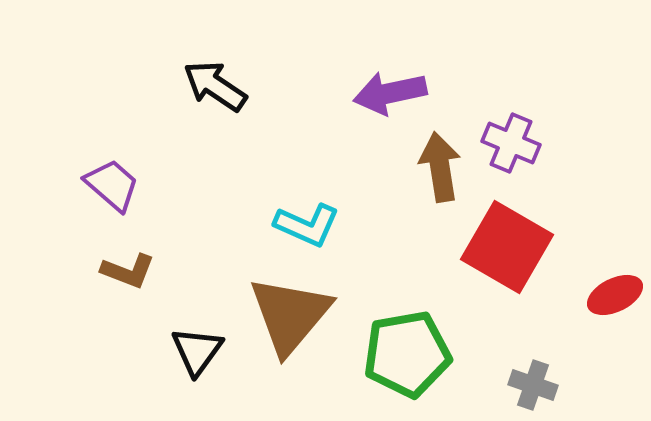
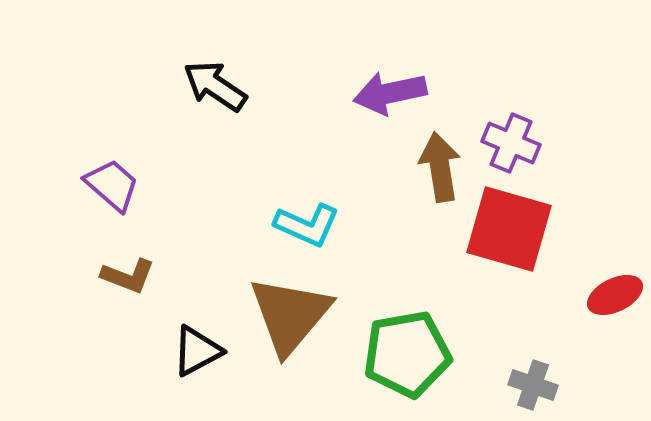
red square: moved 2 px right, 18 px up; rotated 14 degrees counterclockwise
brown L-shape: moved 5 px down
black triangle: rotated 26 degrees clockwise
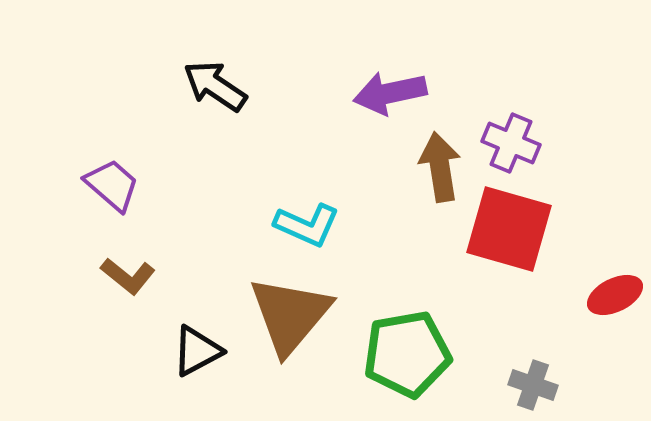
brown L-shape: rotated 18 degrees clockwise
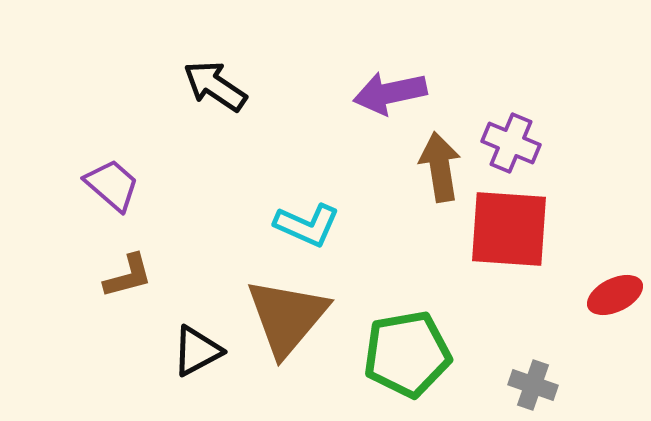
red square: rotated 12 degrees counterclockwise
brown L-shape: rotated 54 degrees counterclockwise
brown triangle: moved 3 px left, 2 px down
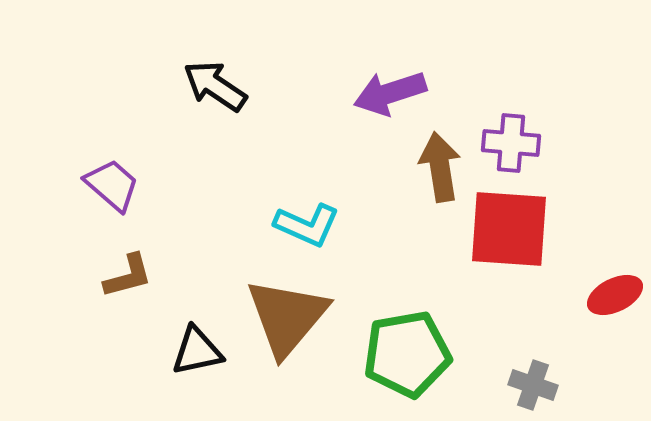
purple arrow: rotated 6 degrees counterclockwise
purple cross: rotated 18 degrees counterclockwise
black triangle: rotated 16 degrees clockwise
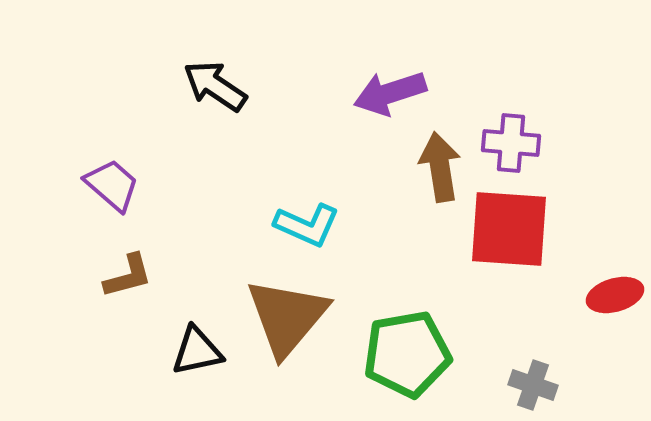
red ellipse: rotated 10 degrees clockwise
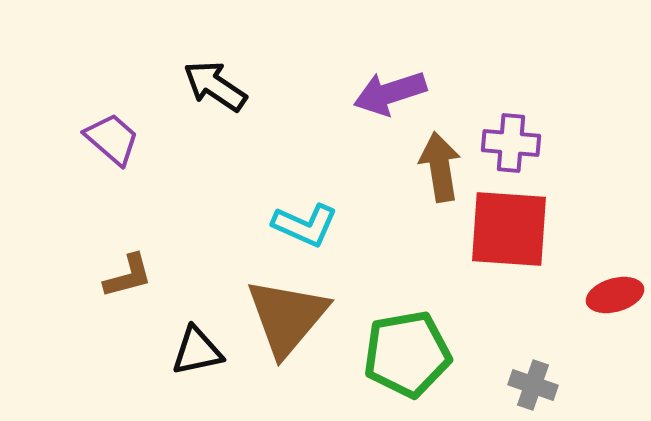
purple trapezoid: moved 46 px up
cyan L-shape: moved 2 px left
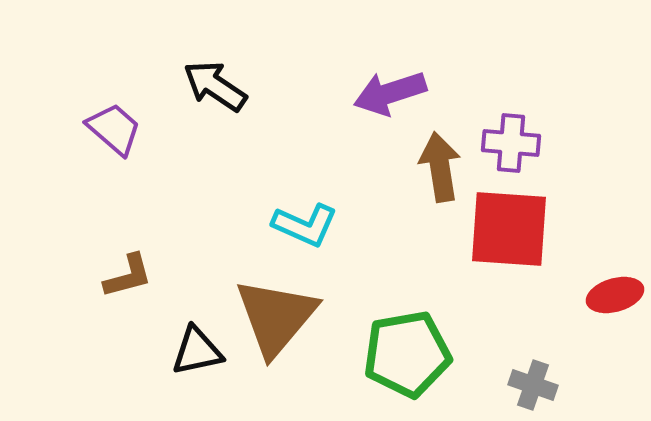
purple trapezoid: moved 2 px right, 10 px up
brown triangle: moved 11 px left
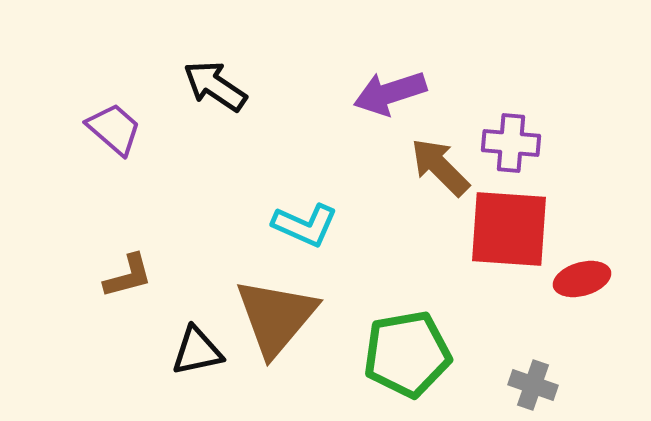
brown arrow: rotated 36 degrees counterclockwise
red ellipse: moved 33 px left, 16 px up
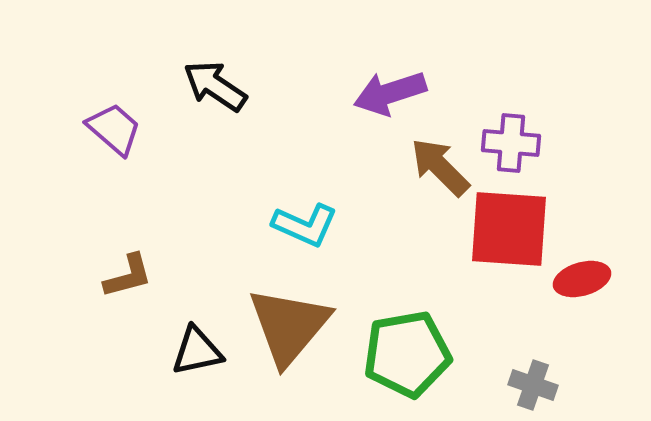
brown triangle: moved 13 px right, 9 px down
